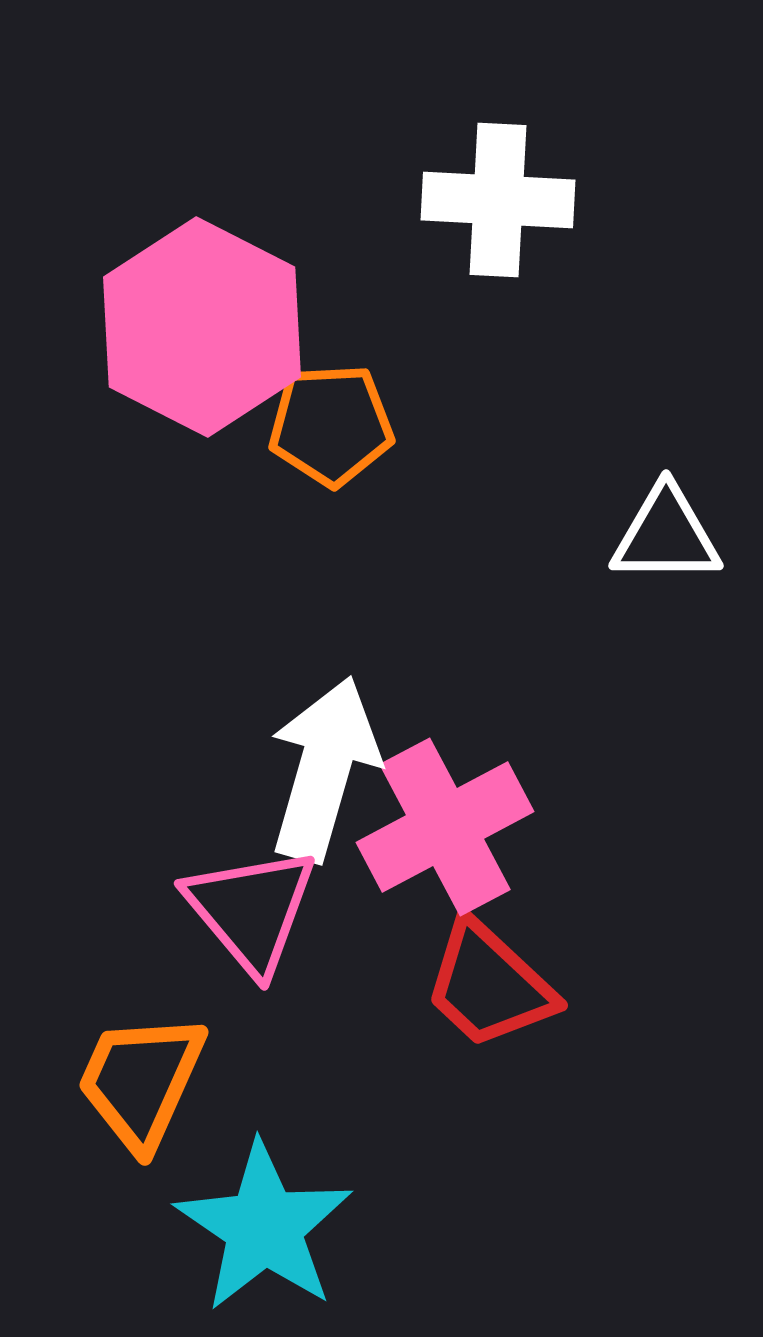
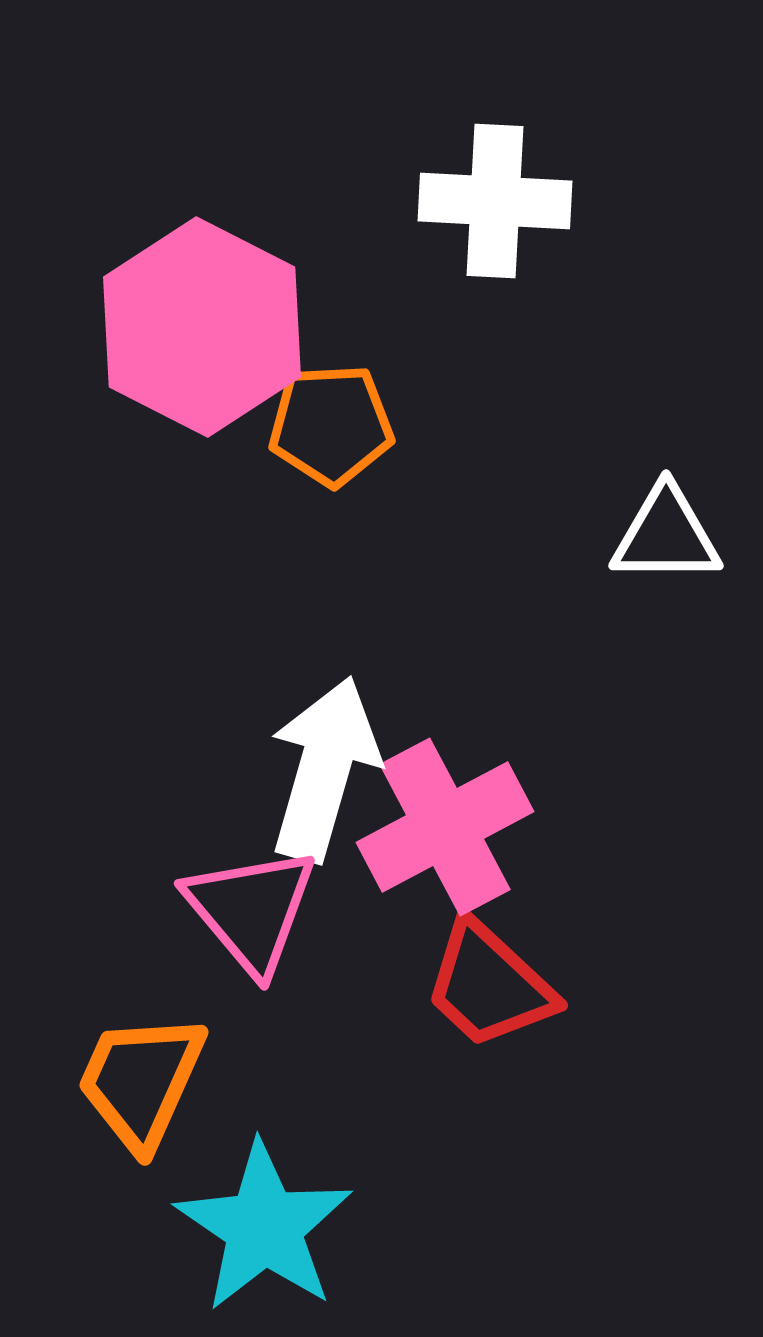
white cross: moved 3 px left, 1 px down
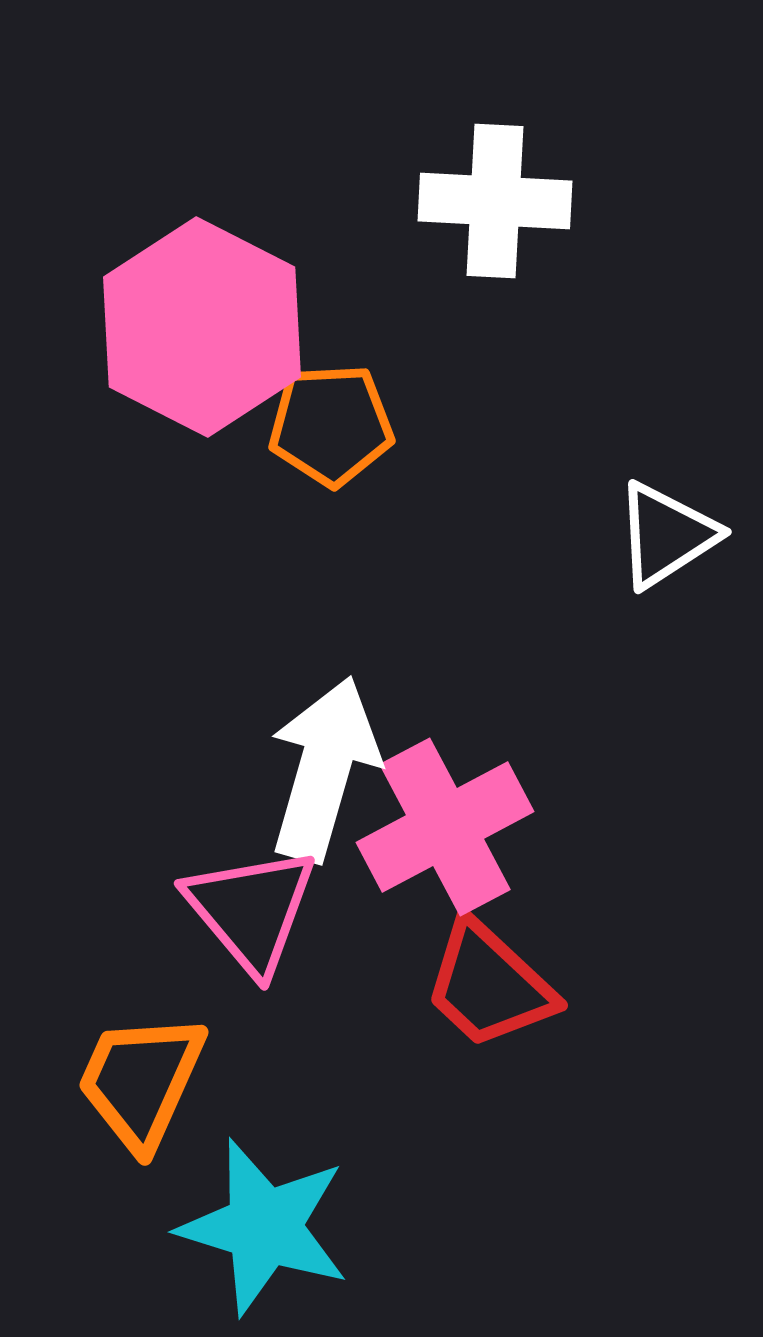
white triangle: rotated 33 degrees counterclockwise
cyan star: rotated 17 degrees counterclockwise
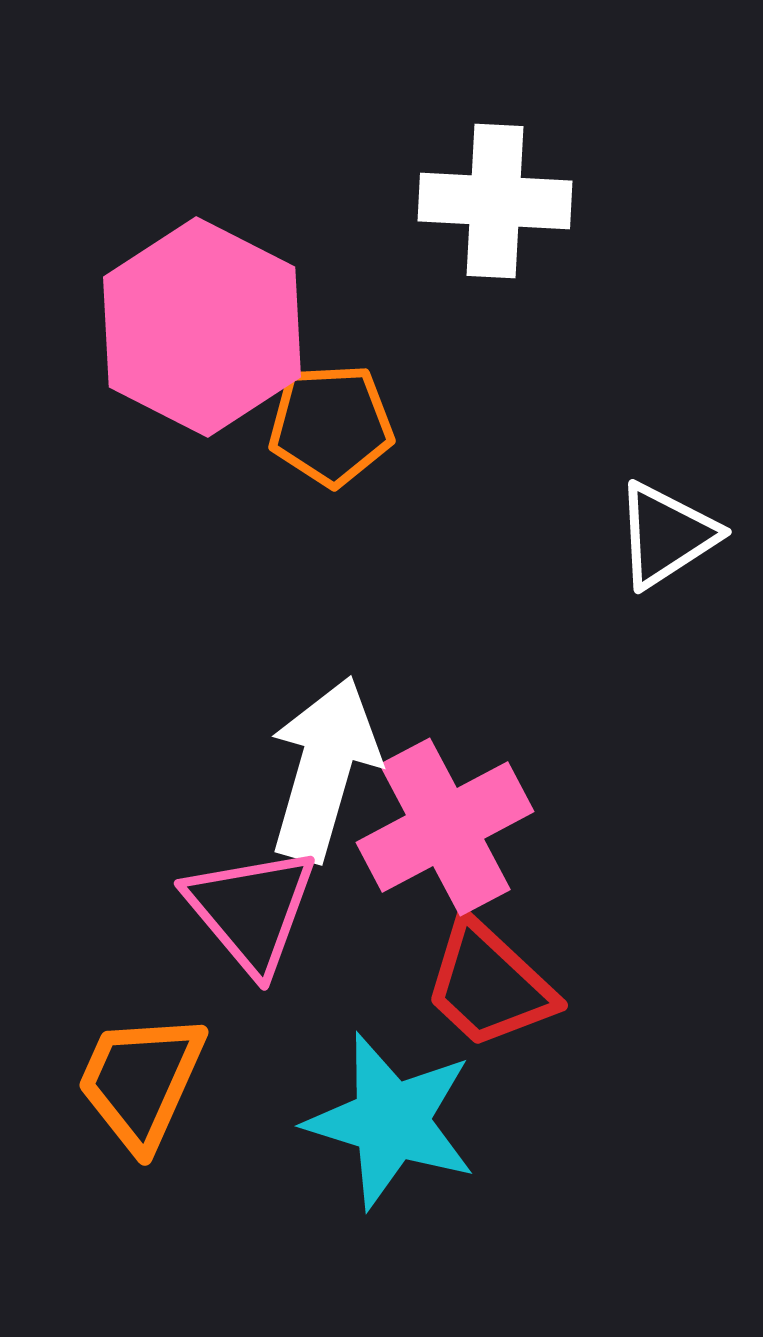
cyan star: moved 127 px right, 106 px up
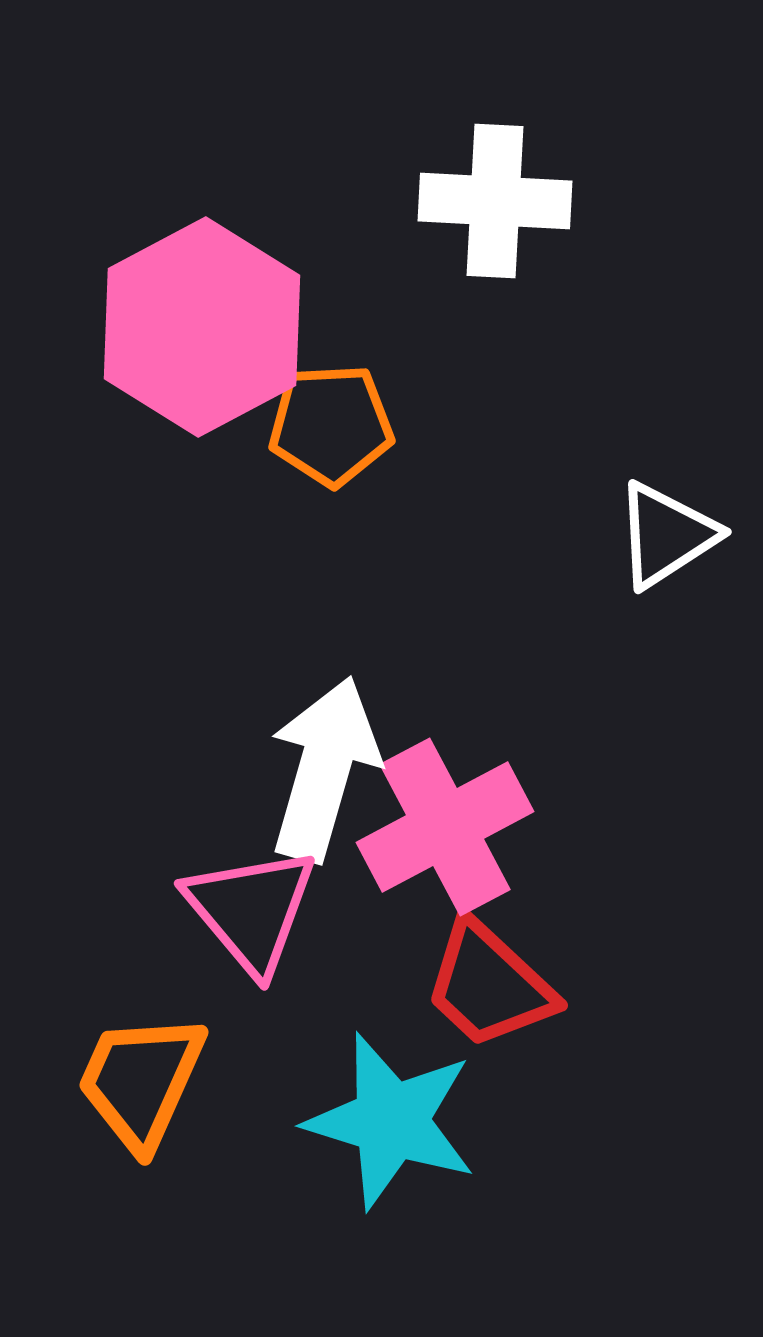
pink hexagon: rotated 5 degrees clockwise
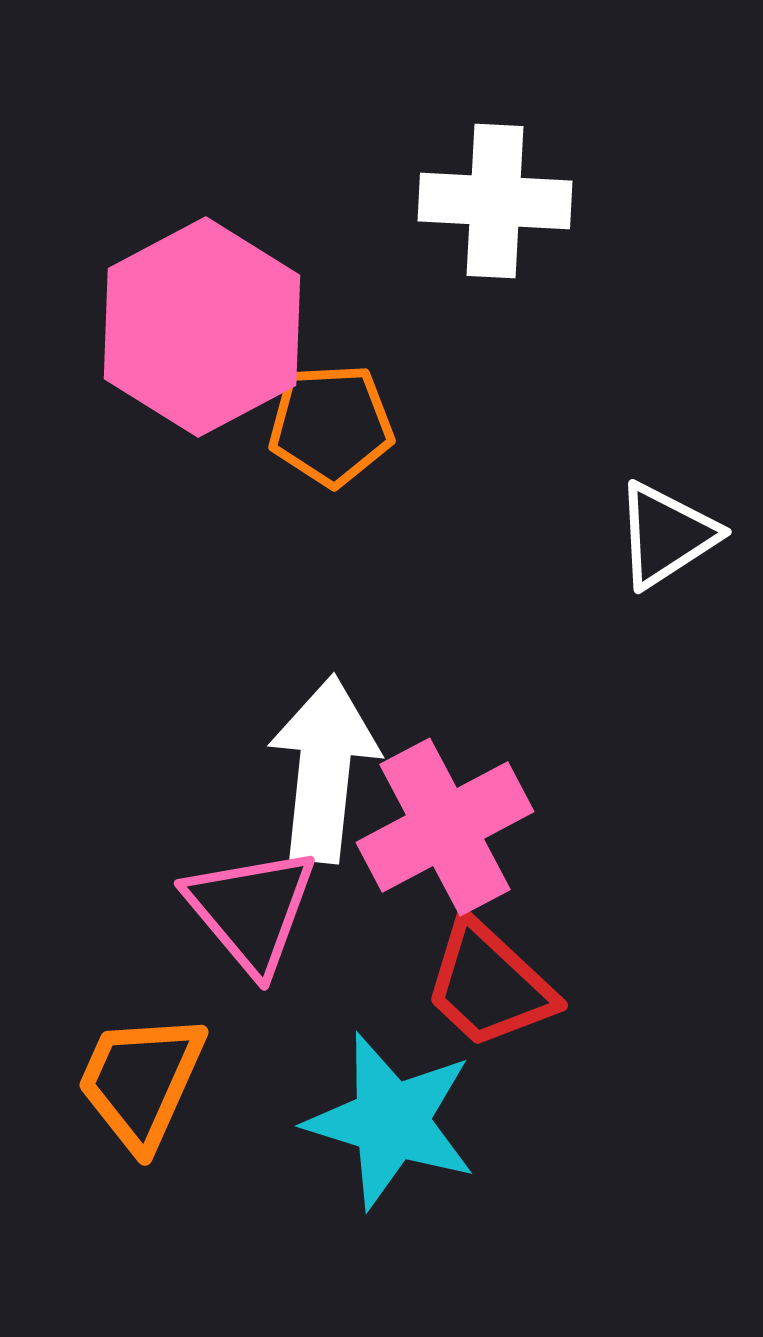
white arrow: rotated 10 degrees counterclockwise
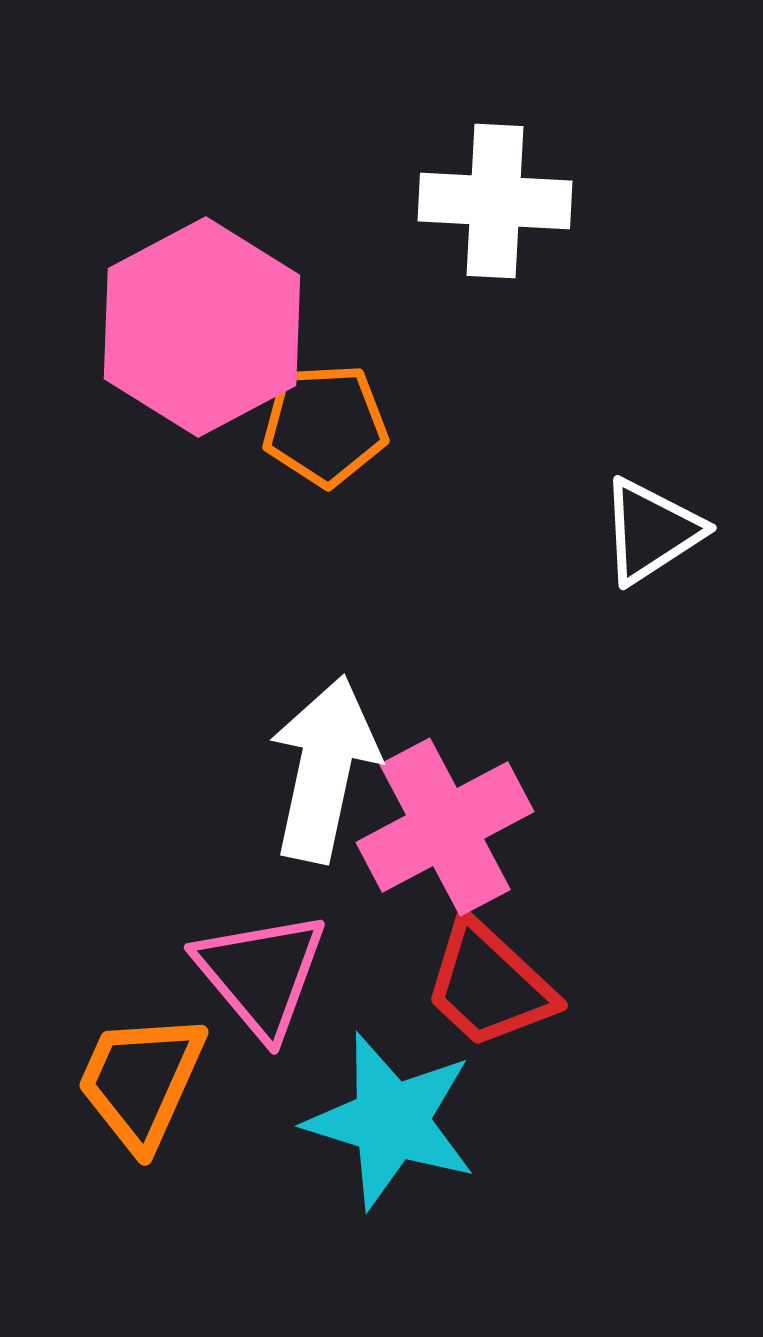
orange pentagon: moved 6 px left
white triangle: moved 15 px left, 4 px up
white arrow: rotated 6 degrees clockwise
pink triangle: moved 10 px right, 64 px down
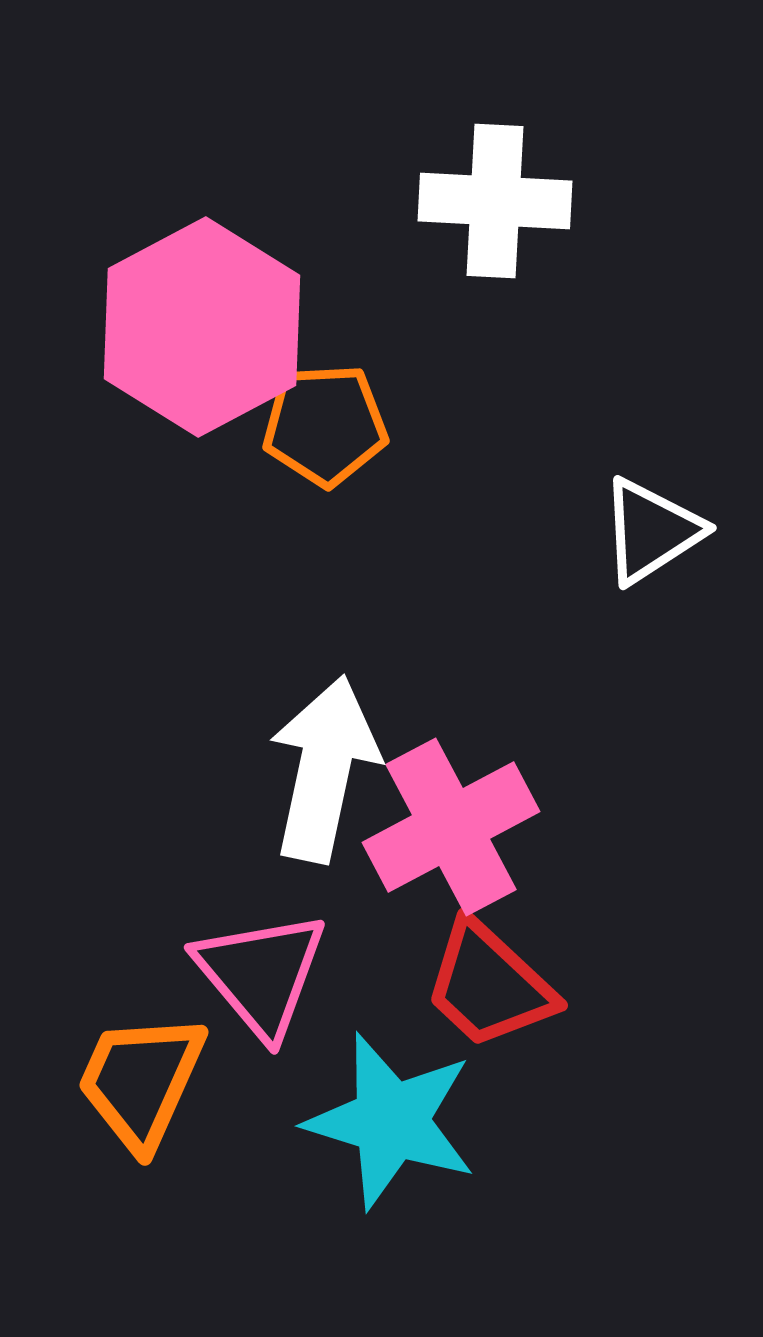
pink cross: moved 6 px right
